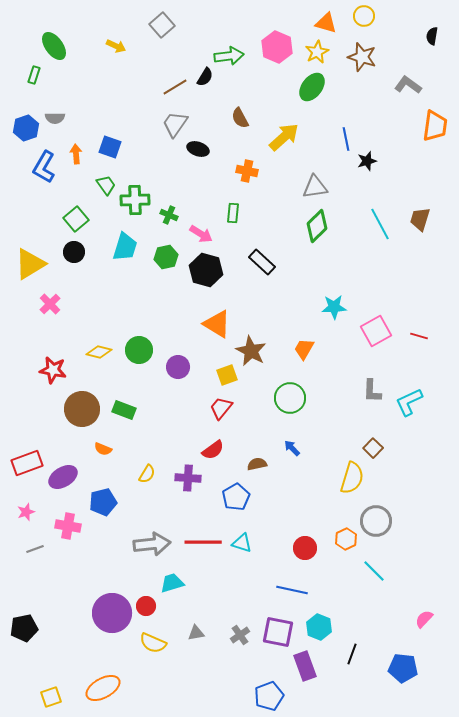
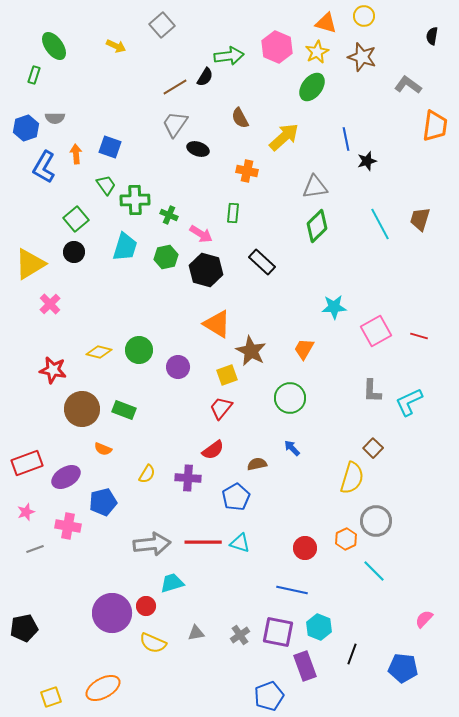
purple ellipse at (63, 477): moved 3 px right
cyan triangle at (242, 543): moved 2 px left
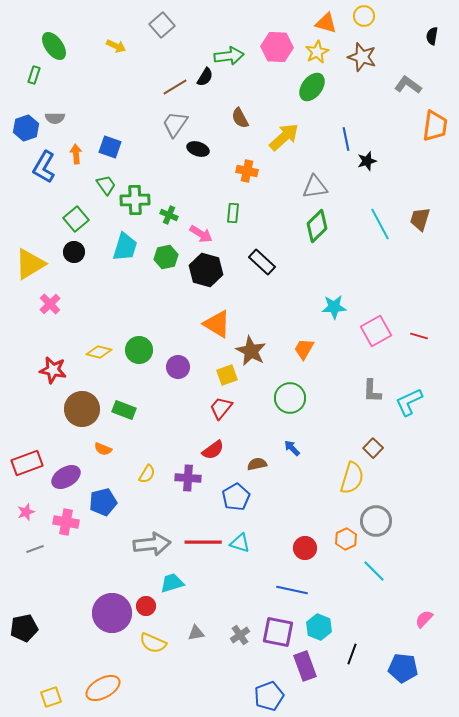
pink hexagon at (277, 47): rotated 20 degrees counterclockwise
pink cross at (68, 526): moved 2 px left, 4 px up
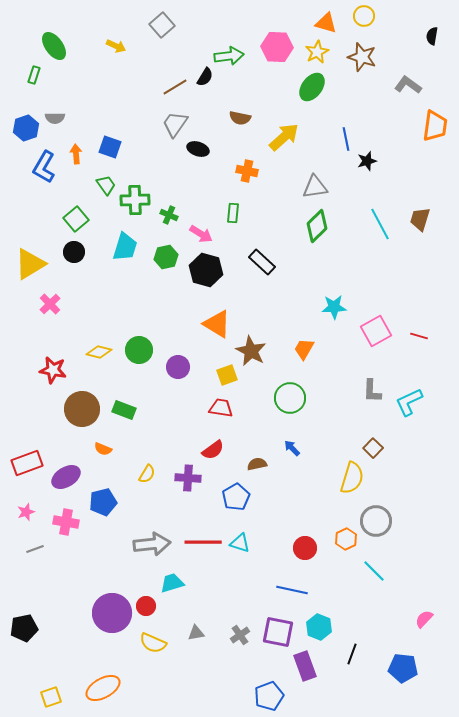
brown semicircle at (240, 118): rotated 50 degrees counterclockwise
red trapezoid at (221, 408): rotated 60 degrees clockwise
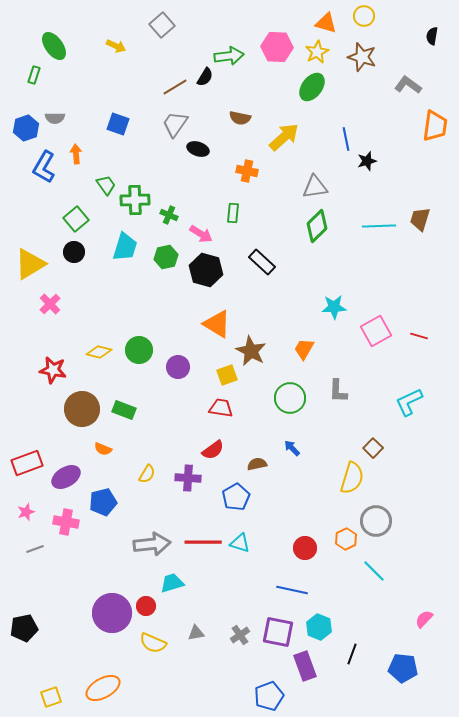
blue square at (110, 147): moved 8 px right, 23 px up
cyan line at (380, 224): moved 1 px left, 2 px down; rotated 64 degrees counterclockwise
gray L-shape at (372, 391): moved 34 px left
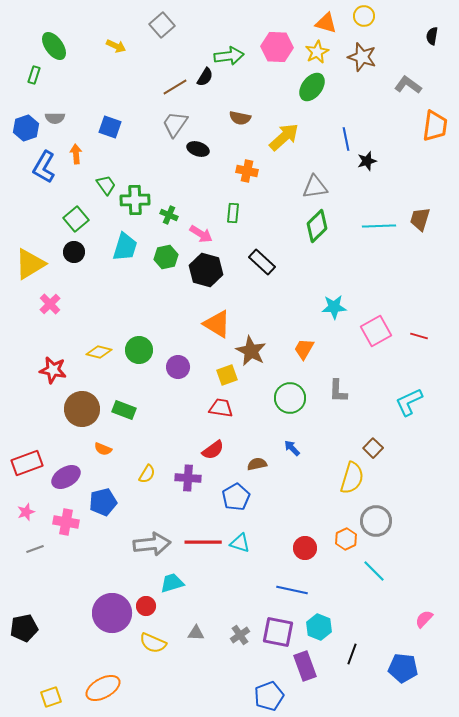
blue square at (118, 124): moved 8 px left, 3 px down
gray triangle at (196, 633): rotated 12 degrees clockwise
